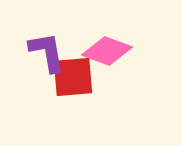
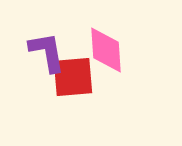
pink diamond: moved 1 px left, 1 px up; rotated 66 degrees clockwise
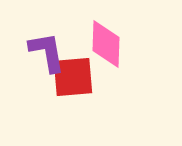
pink diamond: moved 6 px up; rotated 6 degrees clockwise
